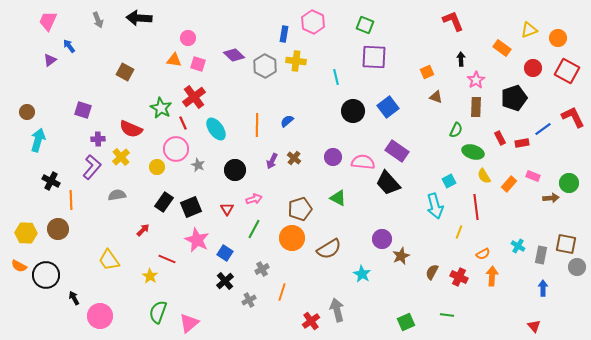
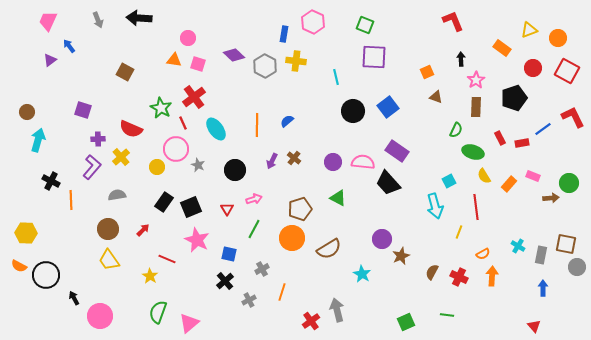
purple circle at (333, 157): moved 5 px down
brown circle at (58, 229): moved 50 px right
blue square at (225, 253): moved 4 px right, 1 px down; rotated 21 degrees counterclockwise
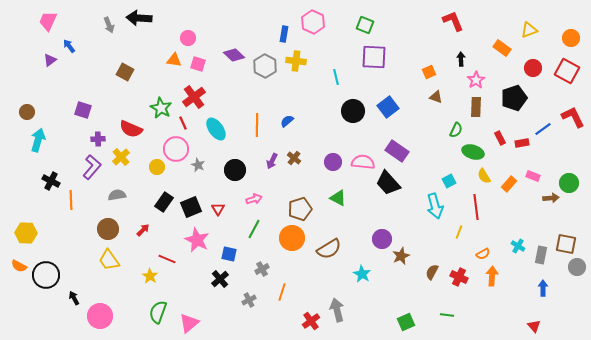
gray arrow at (98, 20): moved 11 px right, 5 px down
orange circle at (558, 38): moved 13 px right
orange square at (427, 72): moved 2 px right
red triangle at (227, 209): moved 9 px left
black cross at (225, 281): moved 5 px left, 2 px up
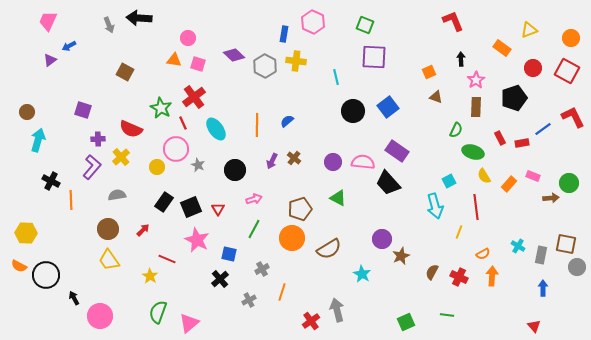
blue arrow at (69, 46): rotated 80 degrees counterclockwise
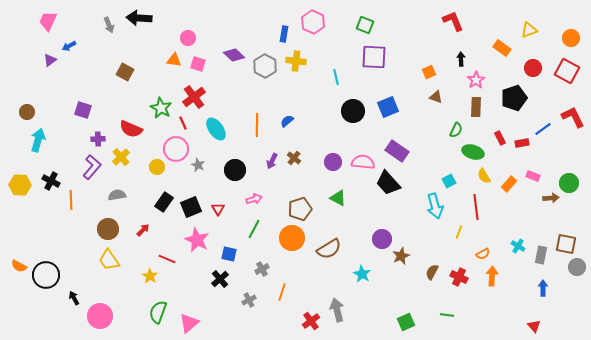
blue square at (388, 107): rotated 15 degrees clockwise
yellow hexagon at (26, 233): moved 6 px left, 48 px up
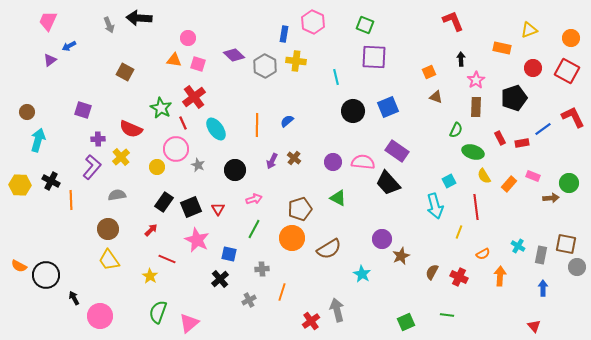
orange rectangle at (502, 48): rotated 24 degrees counterclockwise
red arrow at (143, 230): moved 8 px right
gray cross at (262, 269): rotated 24 degrees clockwise
orange arrow at (492, 276): moved 8 px right
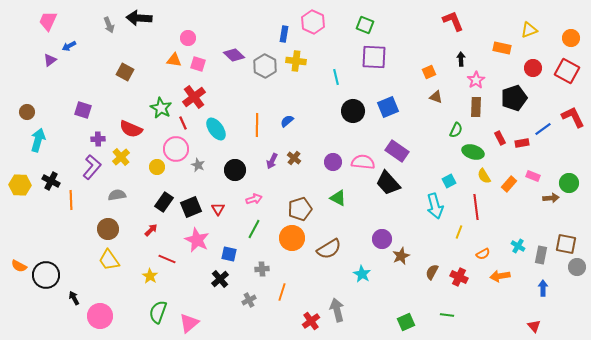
orange arrow at (500, 276): rotated 102 degrees counterclockwise
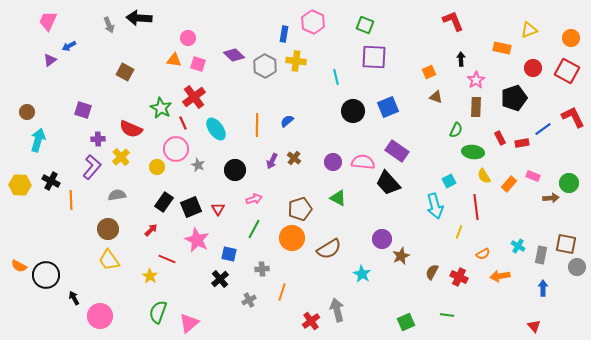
green ellipse at (473, 152): rotated 10 degrees counterclockwise
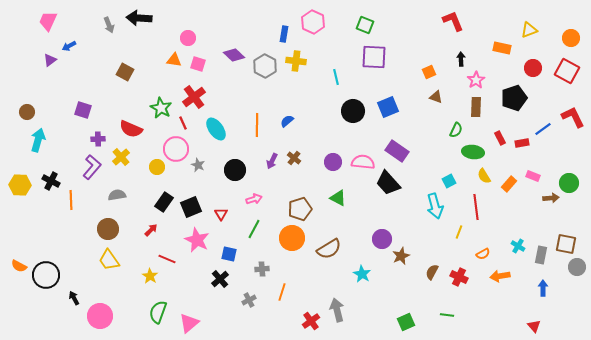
red triangle at (218, 209): moved 3 px right, 5 px down
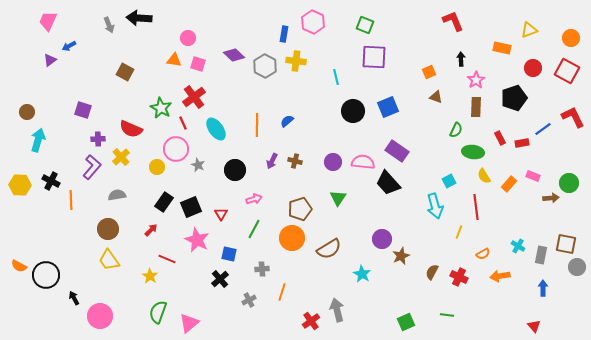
brown cross at (294, 158): moved 1 px right, 3 px down; rotated 24 degrees counterclockwise
green triangle at (338, 198): rotated 36 degrees clockwise
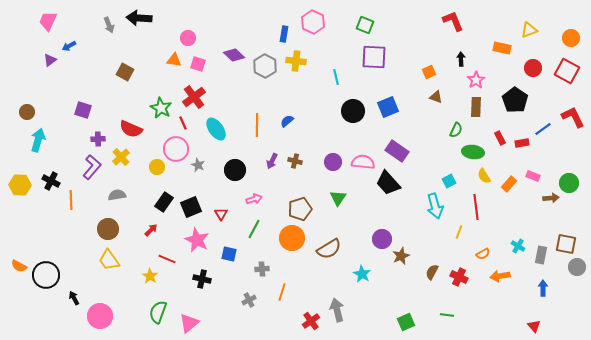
black pentagon at (514, 98): moved 1 px right, 2 px down; rotated 20 degrees counterclockwise
black cross at (220, 279): moved 18 px left; rotated 36 degrees counterclockwise
